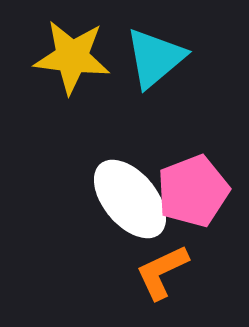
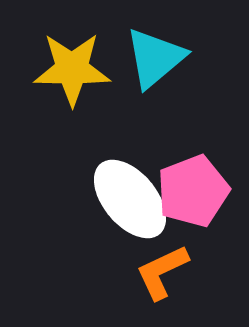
yellow star: moved 12 px down; rotated 6 degrees counterclockwise
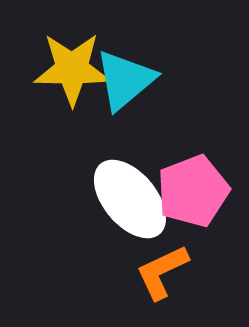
cyan triangle: moved 30 px left, 22 px down
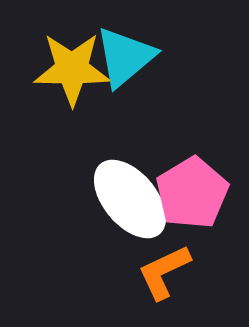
cyan triangle: moved 23 px up
pink pentagon: moved 1 px left, 2 px down; rotated 10 degrees counterclockwise
orange L-shape: moved 2 px right
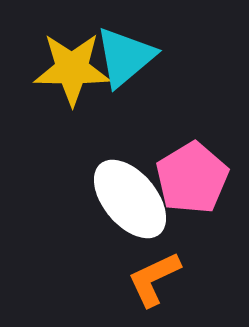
pink pentagon: moved 15 px up
orange L-shape: moved 10 px left, 7 px down
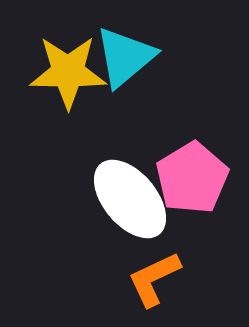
yellow star: moved 4 px left, 3 px down
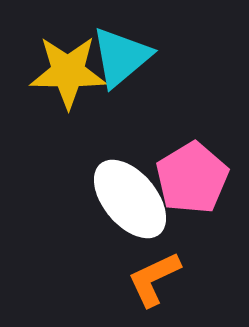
cyan triangle: moved 4 px left
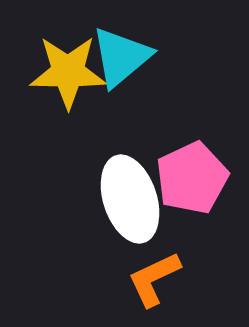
pink pentagon: rotated 6 degrees clockwise
white ellipse: rotated 22 degrees clockwise
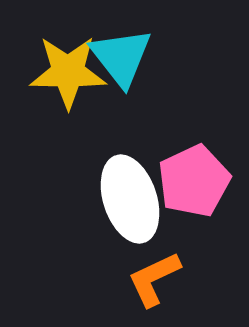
cyan triangle: rotated 28 degrees counterclockwise
pink pentagon: moved 2 px right, 3 px down
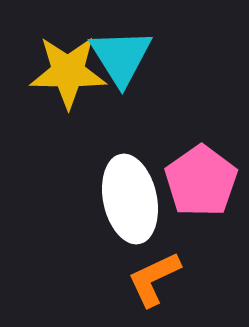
cyan triangle: rotated 6 degrees clockwise
pink pentagon: moved 7 px right; rotated 10 degrees counterclockwise
white ellipse: rotated 6 degrees clockwise
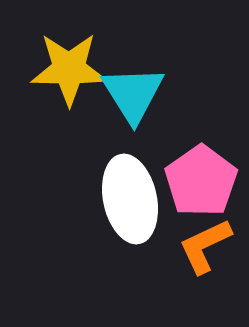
cyan triangle: moved 12 px right, 37 px down
yellow star: moved 1 px right, 3 px up
orange L-shape: moved 51 px right, 33 px up
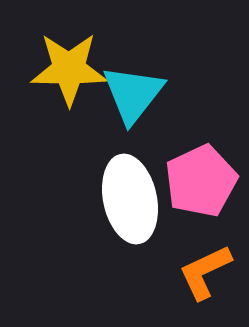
cyan triangle: rotated 10 degrees clockwise
pink pentagon: rotated 10 degrees clockwise
orange L-shape: moved 26 px down
